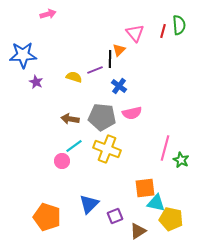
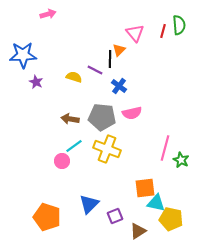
purple line: rotated 49 degrees clockwise
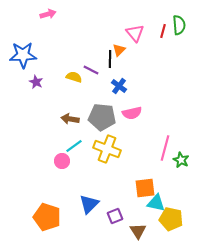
purple line: moved 4 px left
brown triangle: rotated 30 degrees counterclockwise
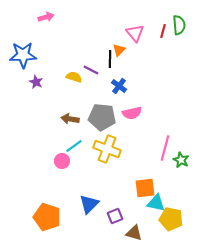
pink arrow: moved 2 px left, 3 px down
brown triangle: moved 4 px left, 2 px down; rotated 42 degrees counterclockwise
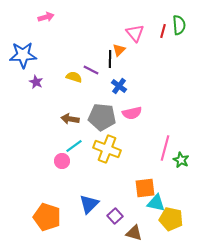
purple square: rotated 21 degrees counterclockwise
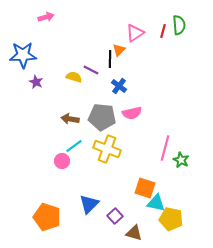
pink triangle: rotated 36 degrees clockwise
orange square: rotated 25 degrees clockwise
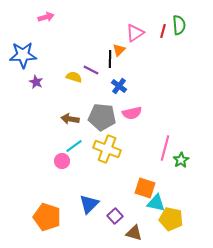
green star: rotated 14 degrees clockwise
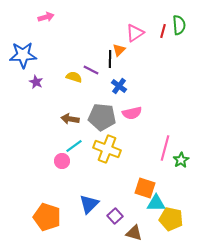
cyan triangle: rotated 12 degrees counterclockwise
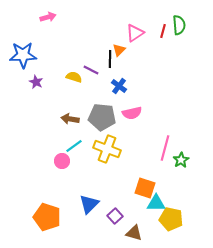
pink arrow: moved 2 px right
